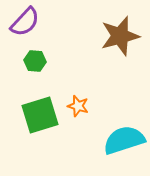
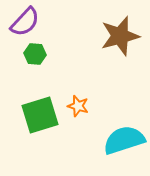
green hexagon: moved 7 px up
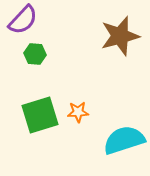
purple semicircle: moved 2 px left, 2 px up
orange star: moved 6 px down; rotated 20 degrees counterclockwise
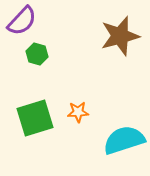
purple semicircle: moved 1 px left, 1 px down
green hexagon: moved 2 px right; rotated 10 degrees clockwise
green square: moved 5 px left, 3 px down
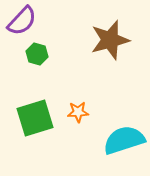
brown star: moved 10 px left, 4 px down
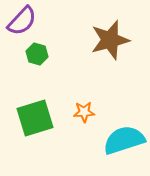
orange star: moved 6 px right
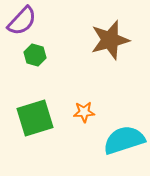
green hexagon: moved 2 px left, 1 px down
